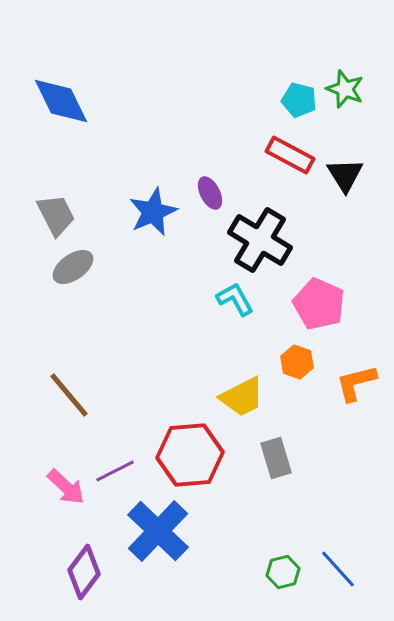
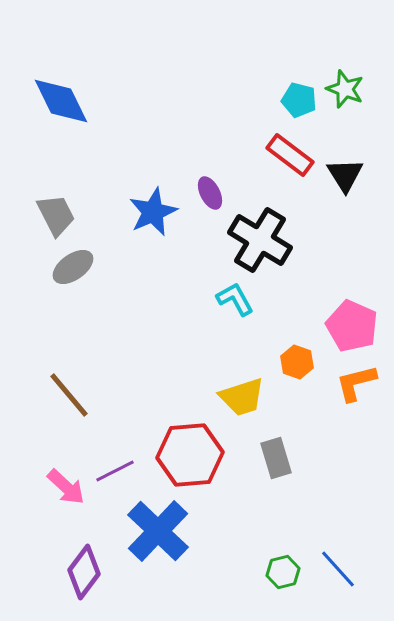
red rectangle: rotated 9 degrees clockwise
pink pentagon: moved 33 px right, 22 px down
yellow trapezoid: rotated 9 degrees clockwise
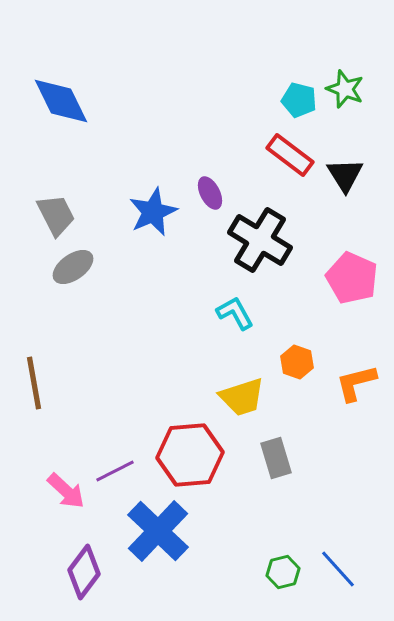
cyan L-shape: moved 14 px down
pink pentagon: moved 48 px up
brown line: moved 35 px left, 12 px up; rotated 30 degrees clockwise
pink arrow: moved 4 px down
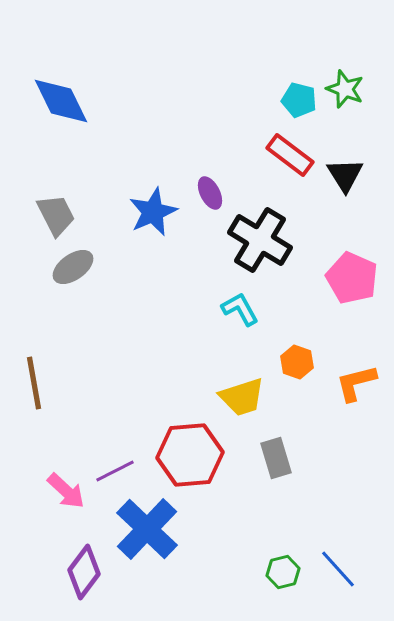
cyan L-shape: moved 5 px right, 4 px up
blue cross: moved 11 px left, 2 px up
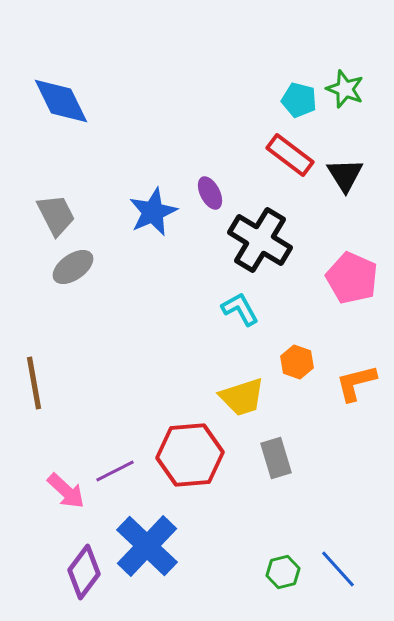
blue cross: moved 17 px down
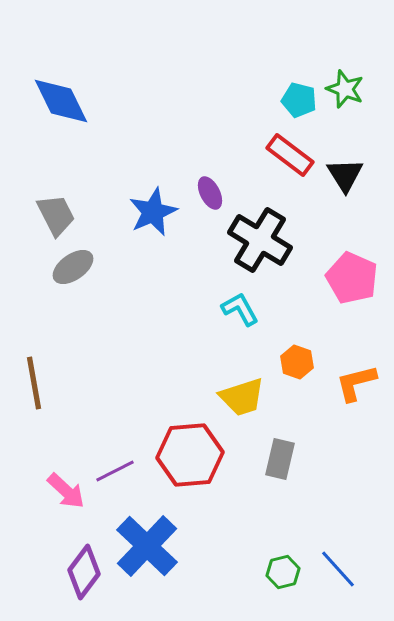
gray rectangle: moved 4 px right, 1 px down; rotated 30 degrees clockwise
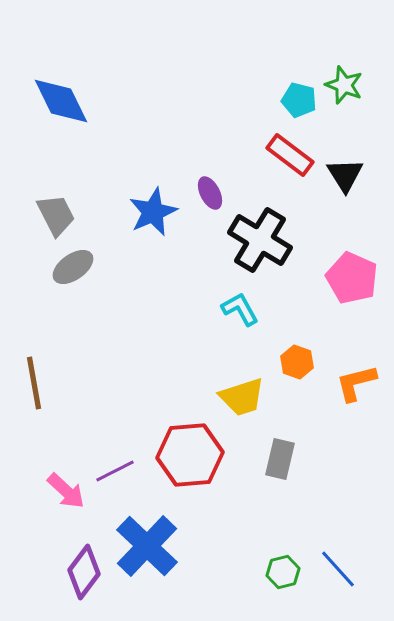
green star: moved 1 px left, 4 px up
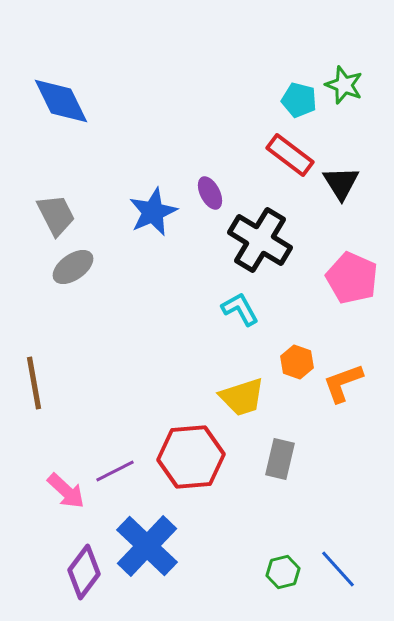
black triangle: moved 4 px left, 8 px down
orange L-shape: moved 13 px left; rotated 6 degrees counterclockwise
red hexagon: moved 1 px right, 2 px down
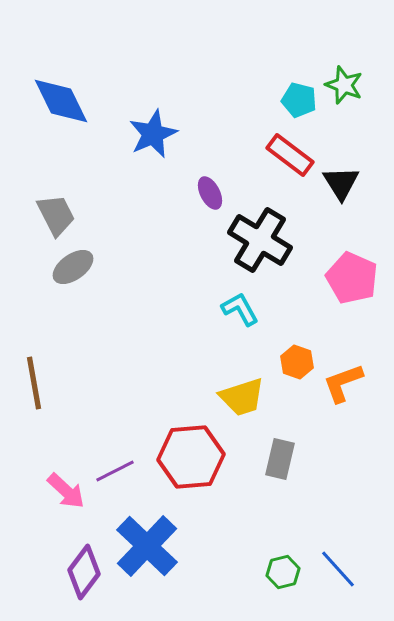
blue star: moved 78 px up
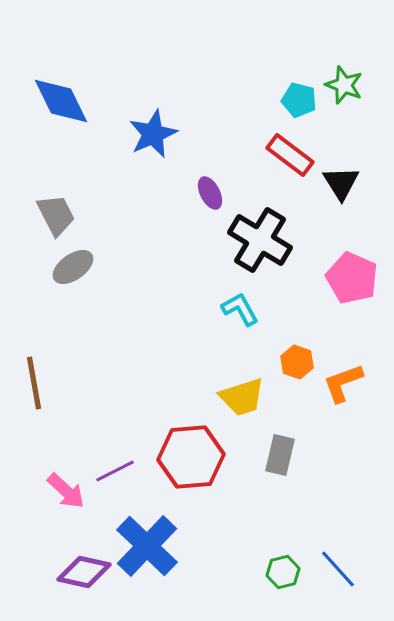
gray rectangle: moved 4 px up
purple diamond: rotated 66 degrees clockwise
